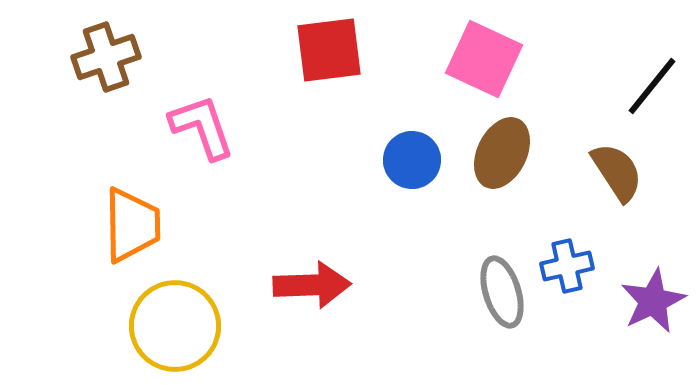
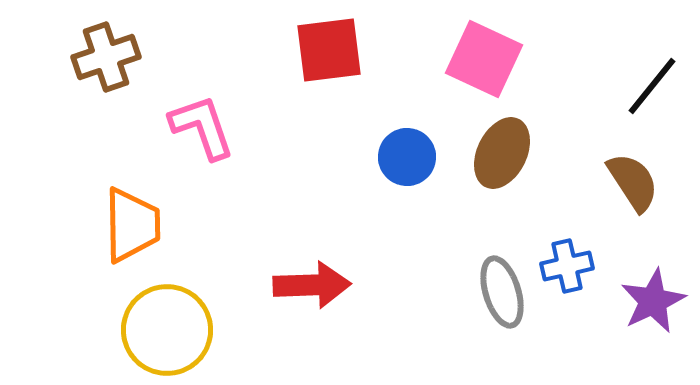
blue circle: moved 5 px left, 3 px up
brown semicircle: moved 16 px right, 10 px down
yellow circle: moved 8 px left, 4 px down
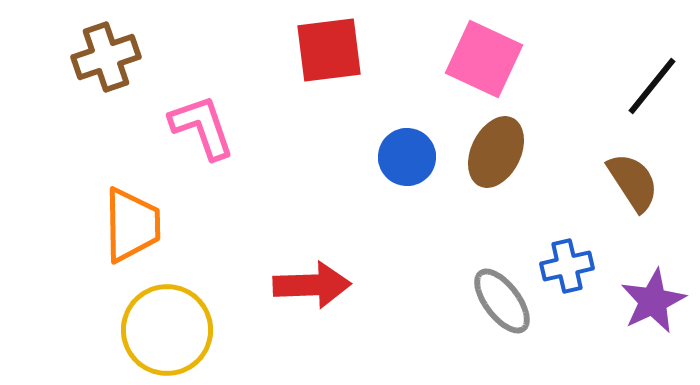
brown ellipse: moved 6 px left, 1 px up
gray ellipse: moved 9 px down; rotated 20 degrees counterclockwise
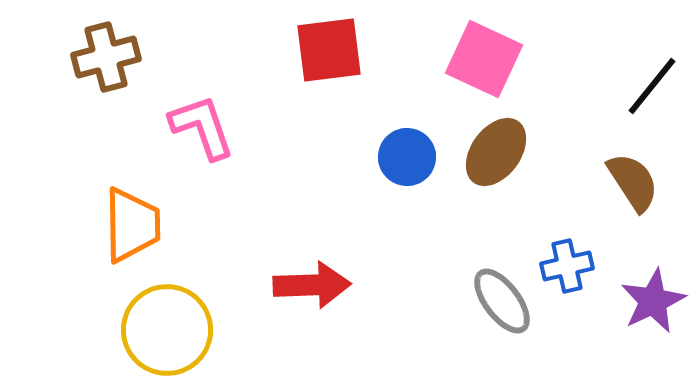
brown cross: rotated 4 degrees clockwise
brown ellipse: rotated 10 degrees clockwise
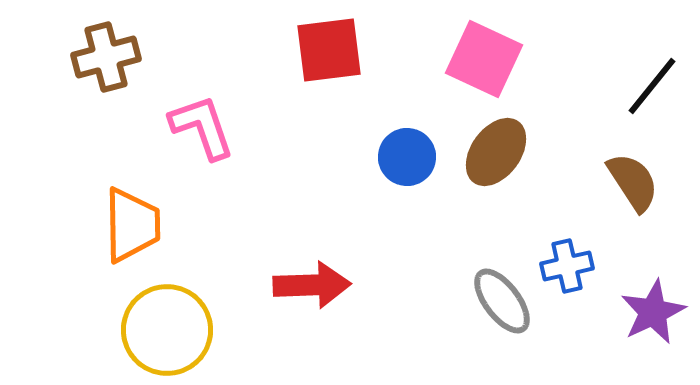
purple star: moved 11 px down
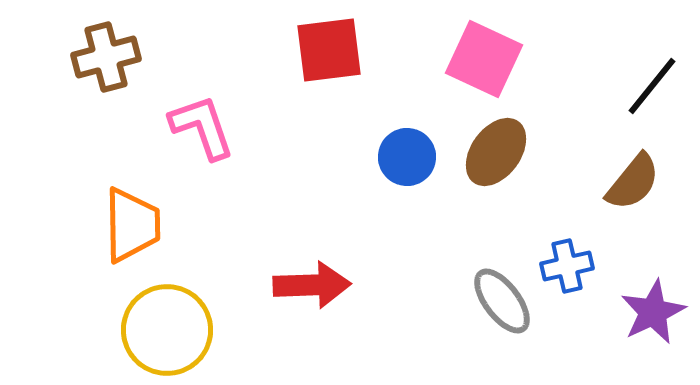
brown semicircle: rotated 72 degrees clockwise
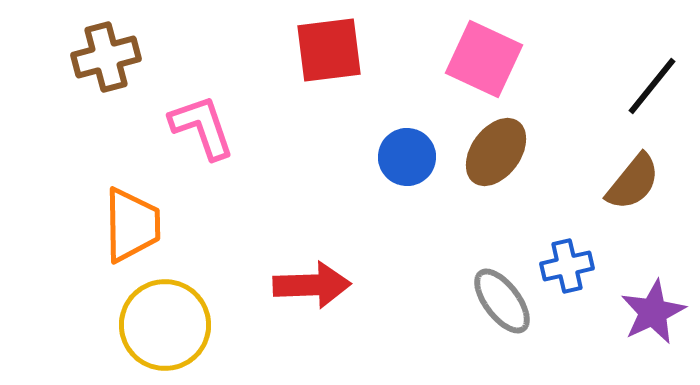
yellow circle: moved 2 px left, 5 px up
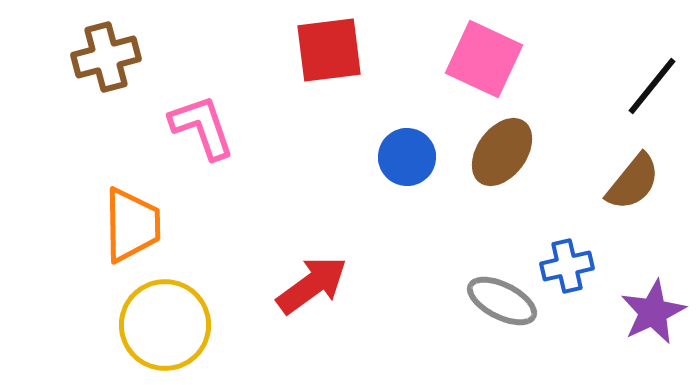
brown ellipse: moved 6 px right
red arrow: rotated 34 degrees counterclockwise
gray ellipse: rotated 26 degrees counterclockwise
